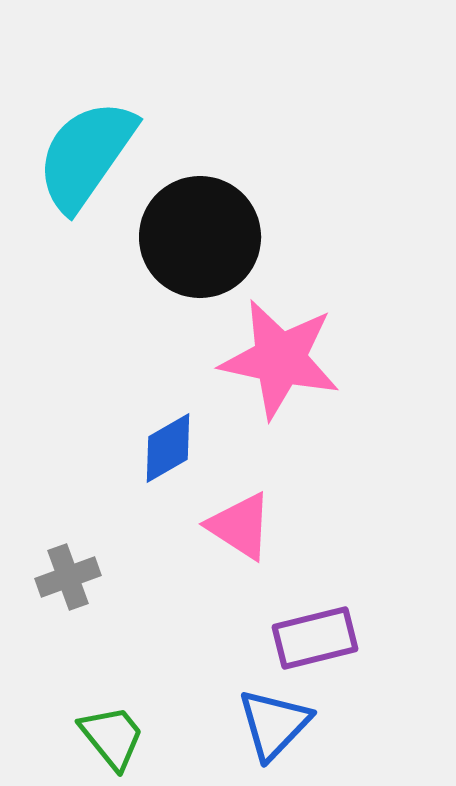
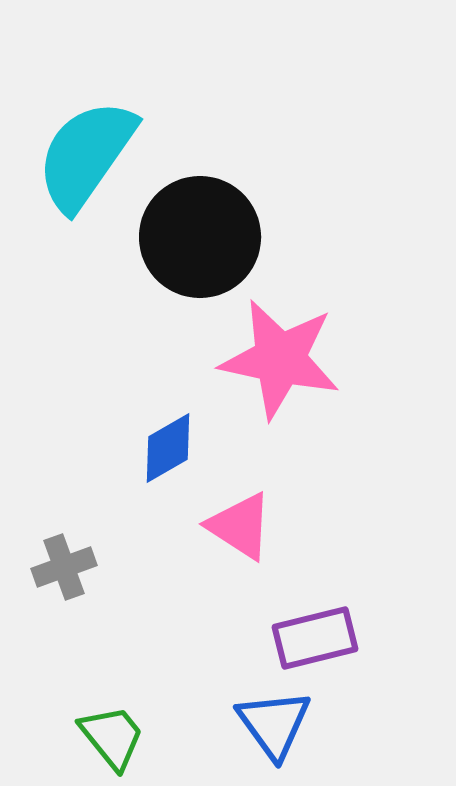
gray cross: moved 4 px left, 10 px up
blue triangle: rotated 20 degrees counterclockwise
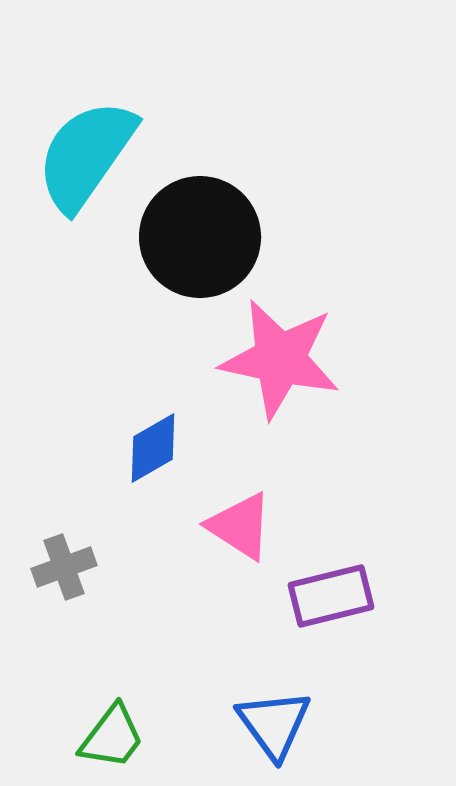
blue diamond: moved 15 px left
purple rectangle: moved 16 px right, 42 px up
green trapezoid: rotated 76 degrees clockwise
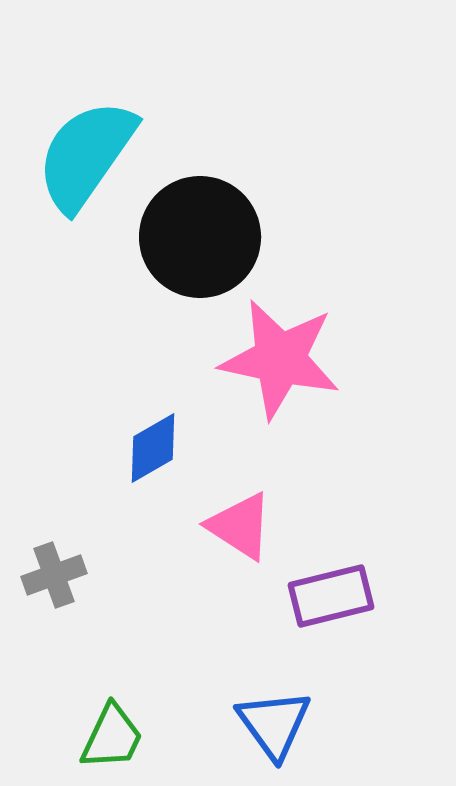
gray cross: moved 10 px left, 8 px down
green trapezoid: rotated 12 degrees counterclockwise
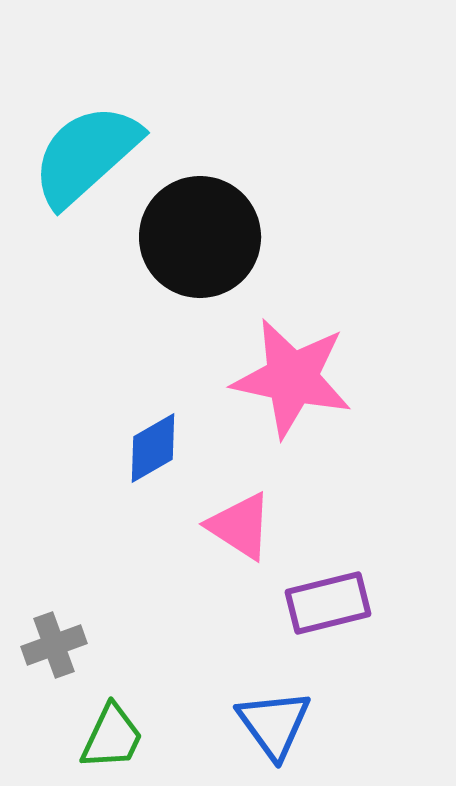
cyan semicircle: rotated 13 degrees clockwise
pink star: moved 12 px right, 19 px down
gray cross: moved 70 px down
purple rectangle: moved 3 px left, 7 px down
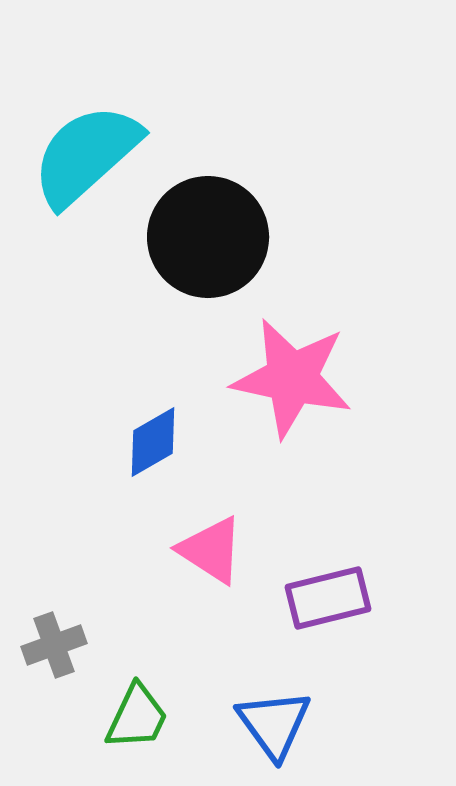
black circle: moved 8 px right
blue diamond: moved 6 px up
pink triangle: moved 29 px left, 24 px down
purple rectangle: moved 5 px up
green trapezoid: moved 25 px right, 20 px up
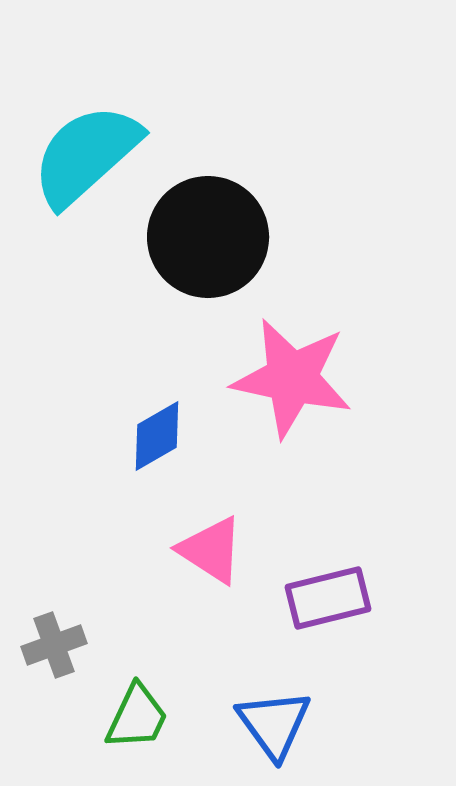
blue diamond: moved 4 px right, 6 px up
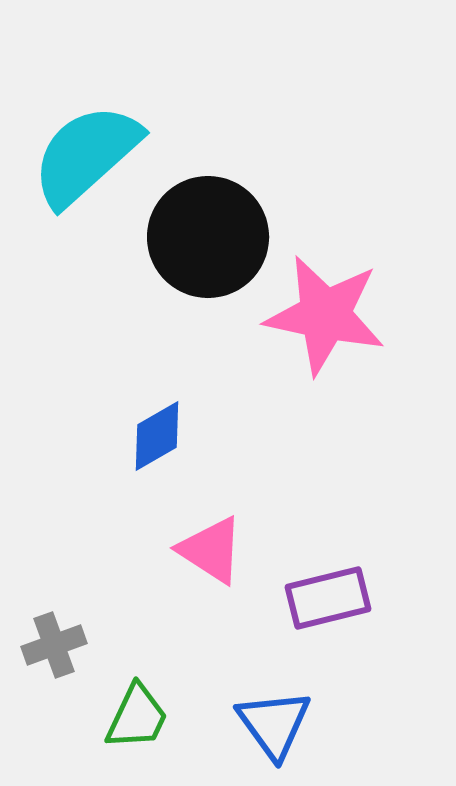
pink star: moved 33 px right, 63 px up
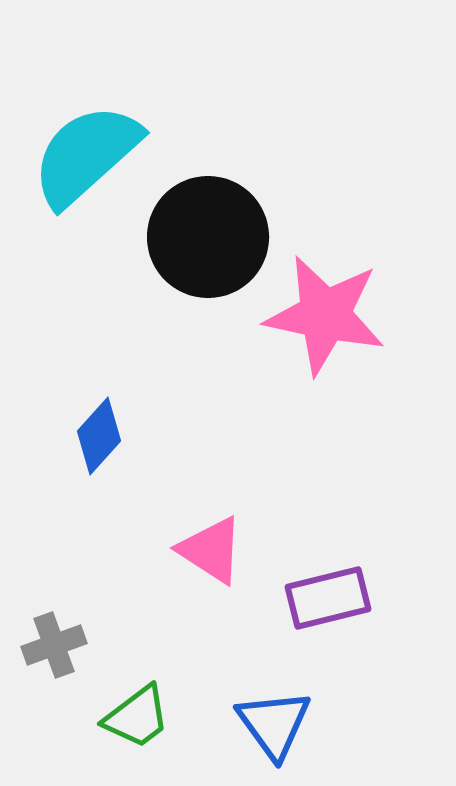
blue diamond: moved 58 px left; rotated 18 degrees counterclockwise
green trapezoid: rotated 28 degrees clockwise
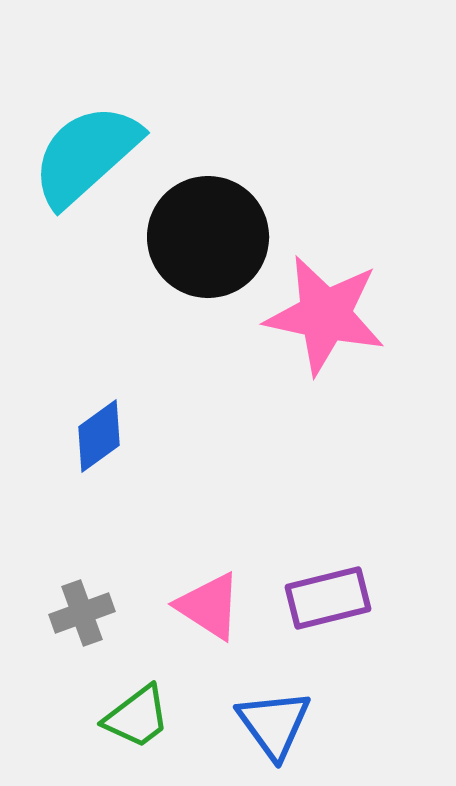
blue diamond: rotated 12 degrees clockwise
pink triangle: moved 2 px left, 56 px down
gray cross: moved 28 px right, 32 px up
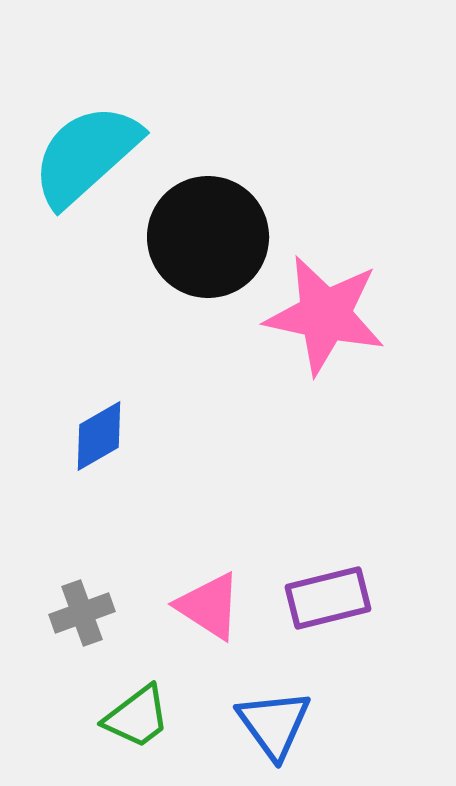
blue diamond: rotated 6 degrees clockwise
